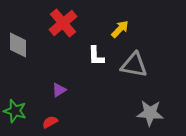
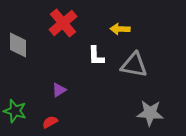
yellow arrow: rotated 132 degrees counterclockwise
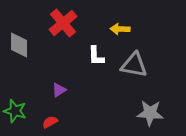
gray diamond: moved 1 px right
